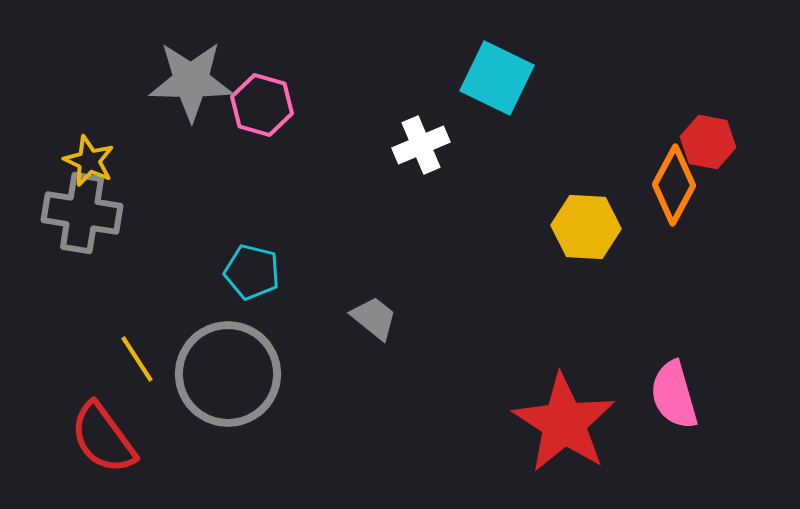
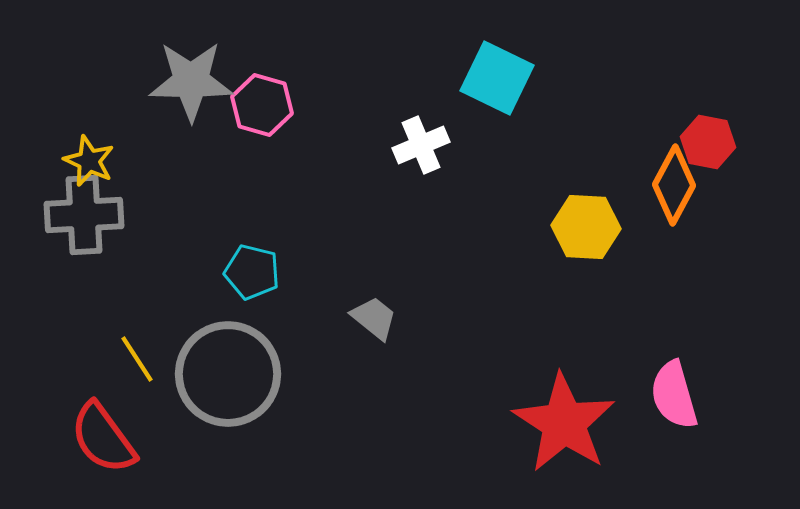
gray cross: moved 2 px right, 2 px down; rotated 12 degrees counterclockwise
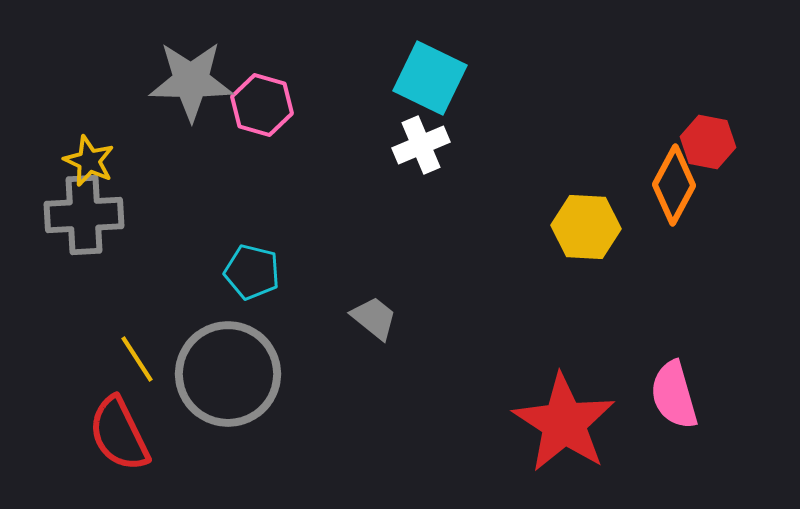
cyan square: moved 67 px left
red semicircle: moved 16 px right, 4 px up; rotated 10 degrees clockwise
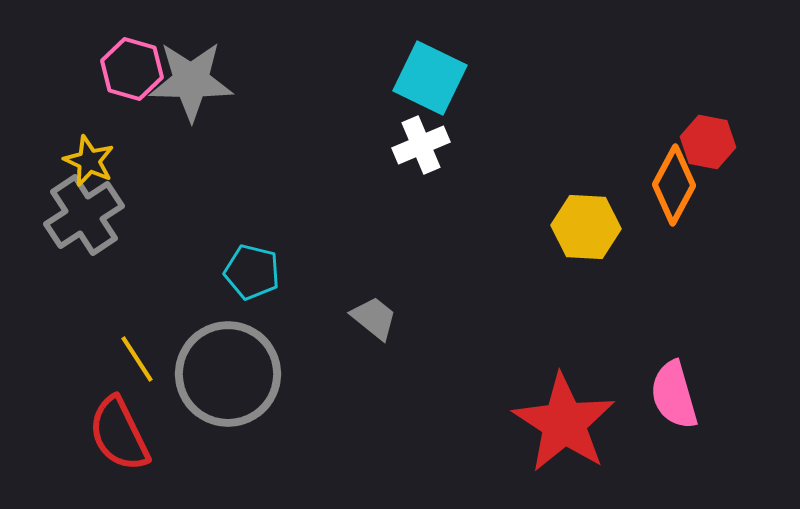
pink hexagon: moved 130 px left, 36 px up
gray cross: rotated 30 degrees counterclockwise
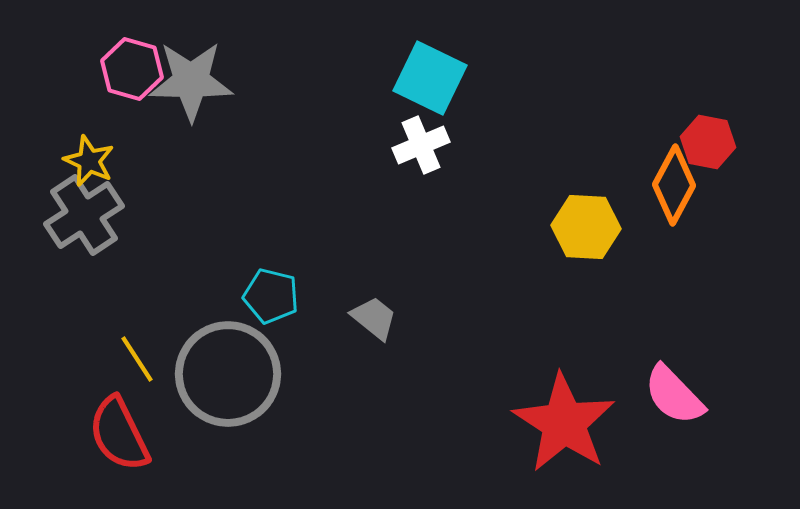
cyan pentagon: moved 19 px right, 24 px down
pink semicircle: rotated 28 degrees counterclockwise
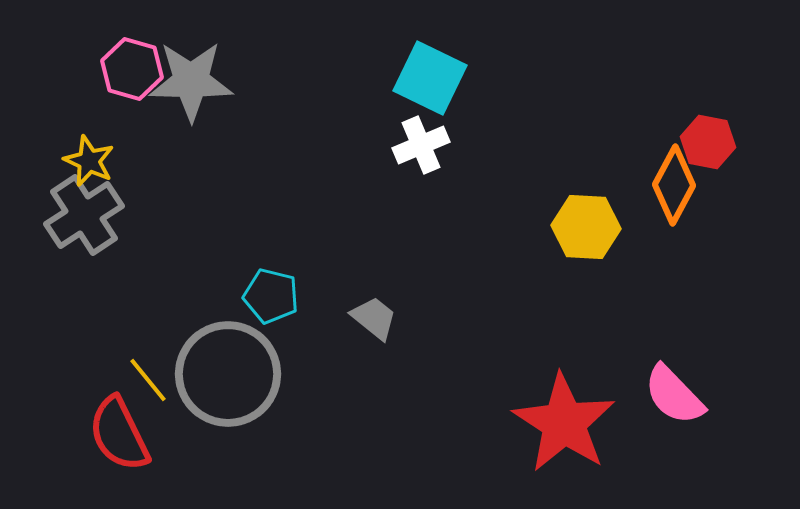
yellow line: moved 11 px right, 21 px down; rotated 6 degrees counterclockwise
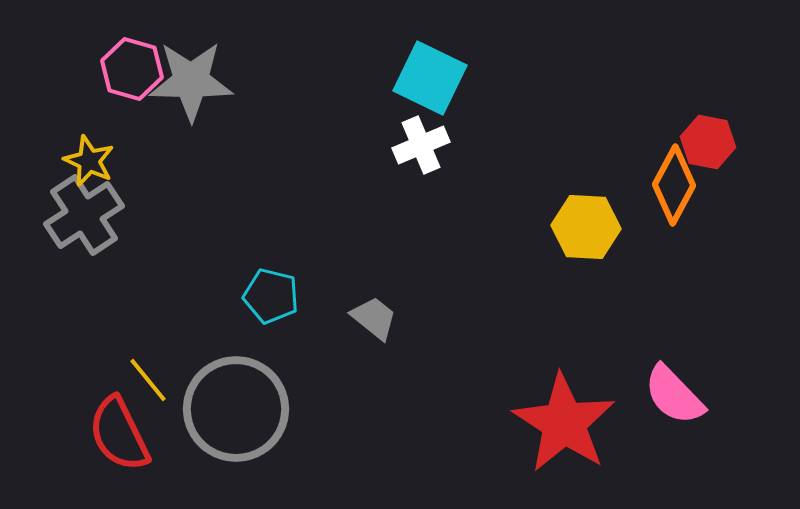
gray circle: moved 8 px right, 35 px down
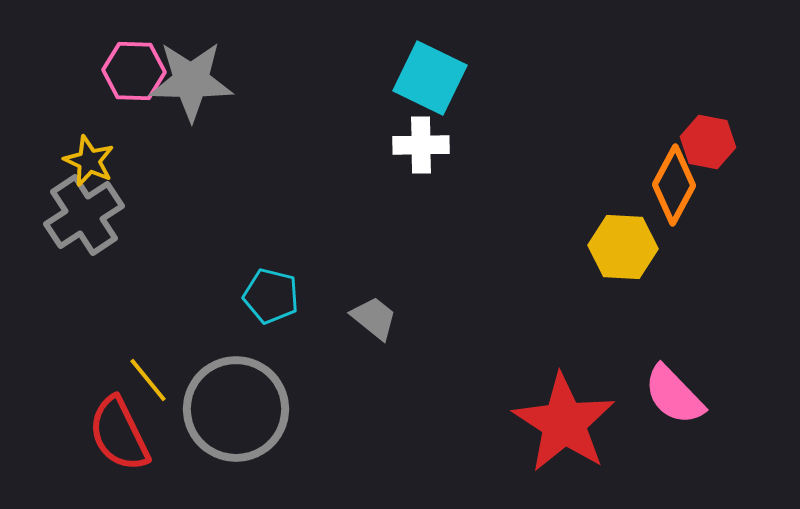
pink hexagon: moved 2 px right, 2 px down; rotated 14 degrees counterclockwise
white cross: rotated 22 degrees clockwise
yellow hexagon: moved 37 px right, 20 px down
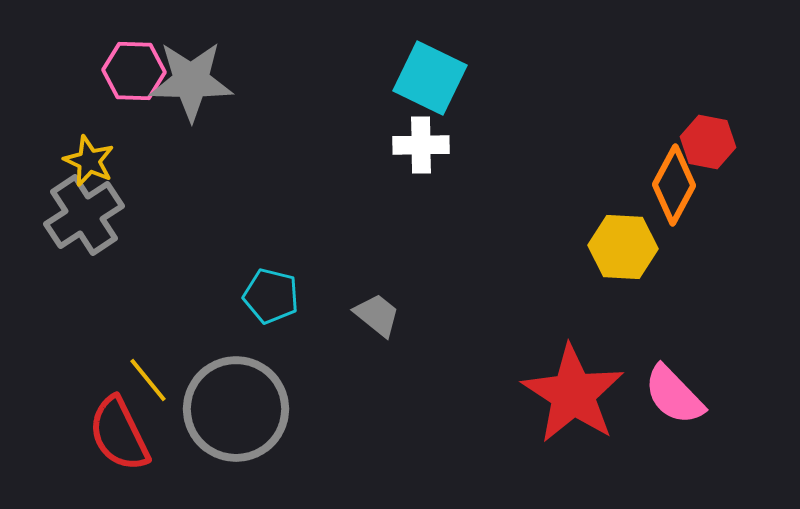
gray trapezoid: moved 3 px right, 3 px up
red star: moved 9 px right, 29 px up
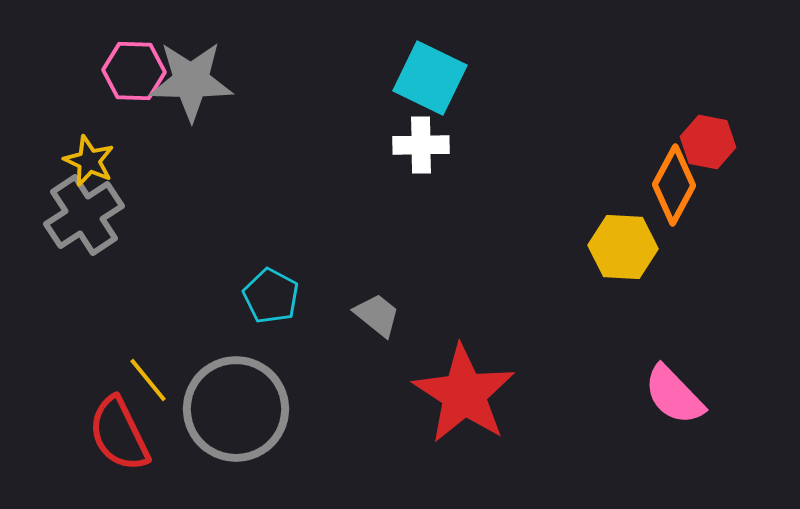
cyan pentagon: rotated 14 degrees clockwise
red star: moved 109 px left
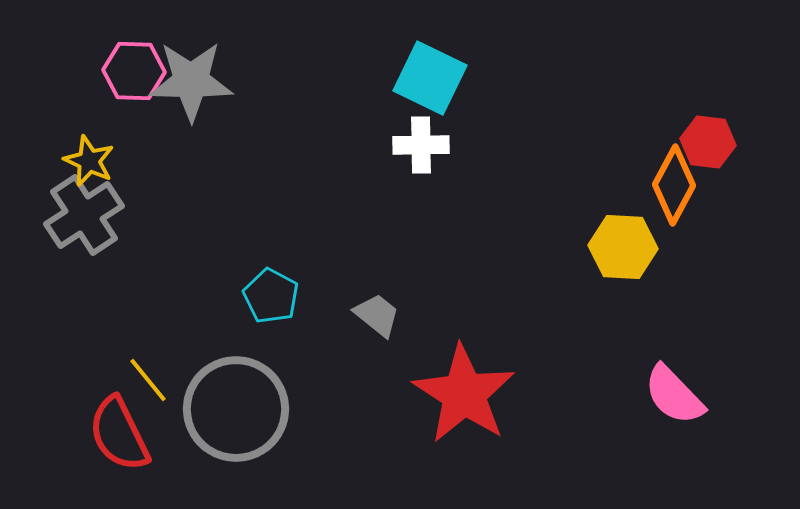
red hexagon: rotated 4 degrees counterclockwise
